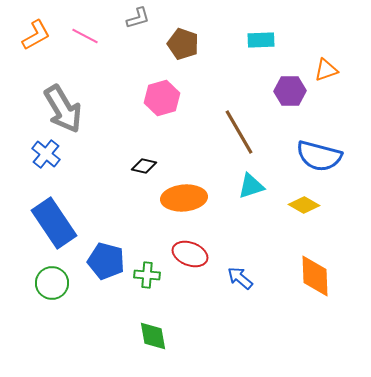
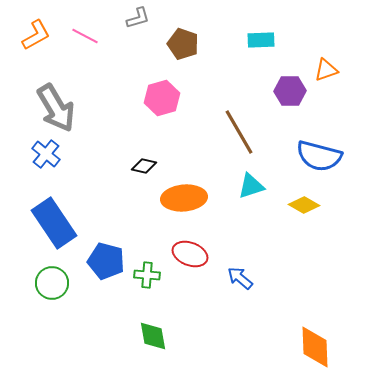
gray arrow: moved 7 px left, 1 px up
orange diamond: moved 71 px down
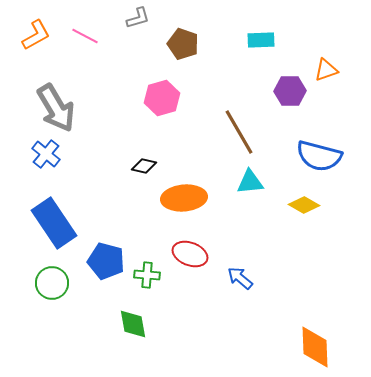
cyan triangle: moved 1 px left, 4 px up; rotated 12 degrees clockwise
green diamond: moved 20 px left, 12 px up
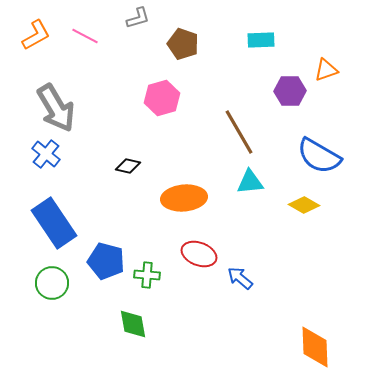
blue semicircle: rotated 15 degrees clockwise
black diamond: moved 16 px left
red ellipse: moved 9 px right
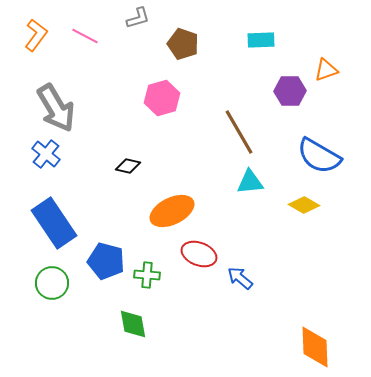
orange L-shape: rotated 24 degrees counterclockwise
orange ellipse: moved 12 px left, 13 px down; rotated 21 degrees counterclockwise
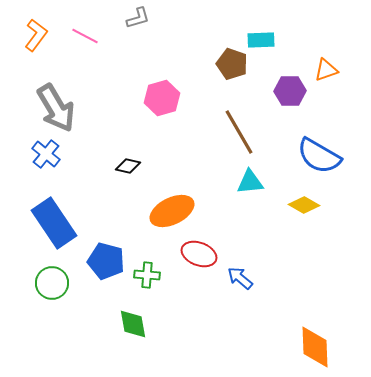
brown pentagon: moved 49 px right, 20 px down
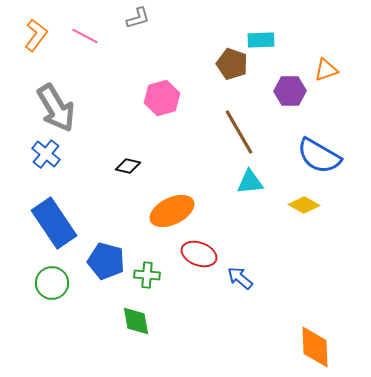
green diamond: moved 3 px right, 3 px up
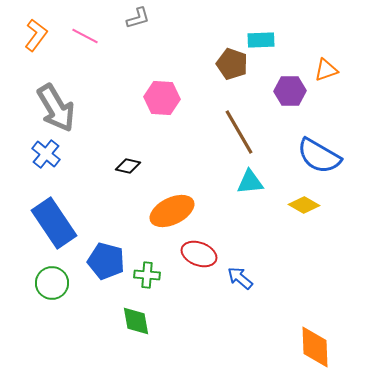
pink hexagon: rotated 20 degrees clockwise
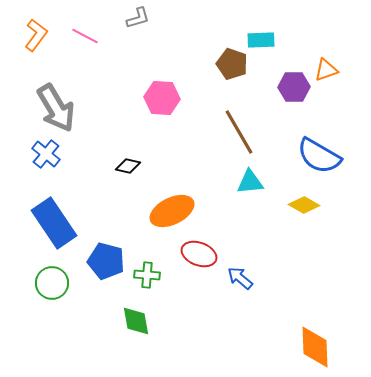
purple hexagon: moved 4 px right, 4 px up
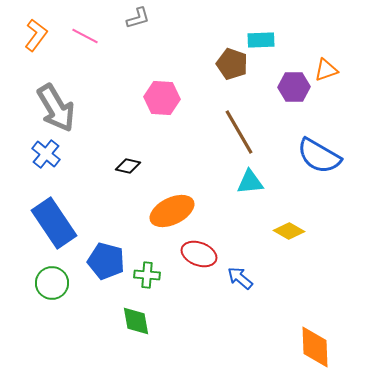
yellow diamond: moved 15 px left, 26 px down
